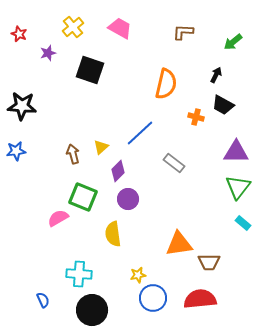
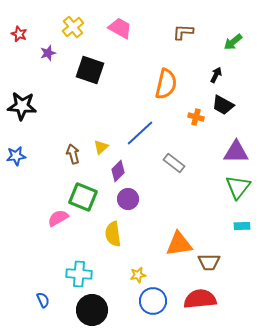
blue star: moved 5 px down
cyan rectangle: moved 1 px left, 3 px down; rotated 42 degrees counterclockwise
blue circle: moved 3 px down
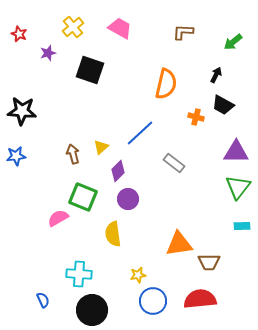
black star: moved 5 px down
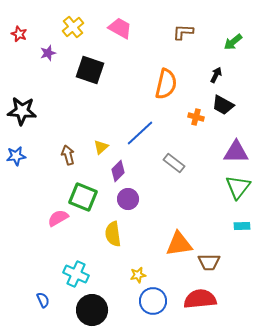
brown arrow: moved 5 px left, 1 px down
cyan cross: moved 3 px left; rotated 20 degrees clockwise
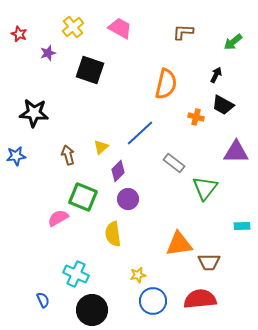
black star: moved 12 px right, 2 px down
green triangle: moved 33 px left, 1 px down
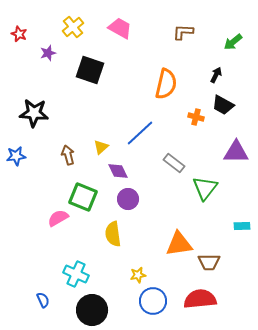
purple diamond: rotated 70 degrees counterclockwise
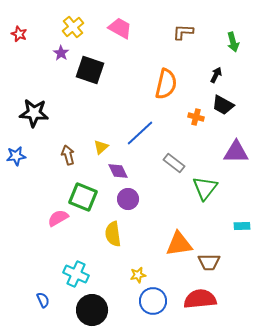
green arrow: rotated 66 degrees counterclockwise
purple star: moved 13 px right; rotated 21 degrees counterclockwise
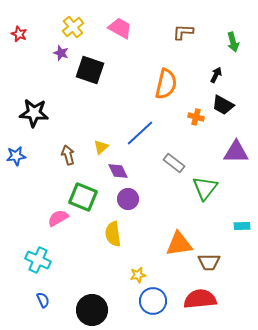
purple star: rotated 14 degrees counterclockwise
cyan cross: moved 38 px left, 14 px up
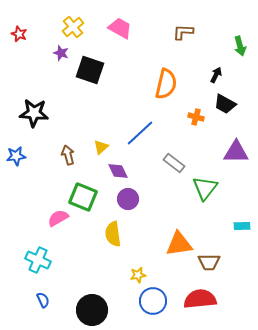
green arrow: moved 7 px right, 4 px down
black trapezoid: moved 2 px right, 1 px up
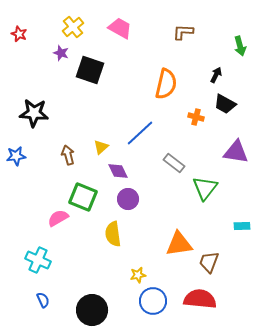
purple triangle: rotated 8 degrees clockwise
brown trapezoid: rotated 110 degrees clockwise
red semicircle: rotated 12 degrees clockwise
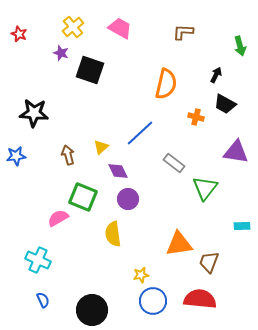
yellow star: moved 3 px right
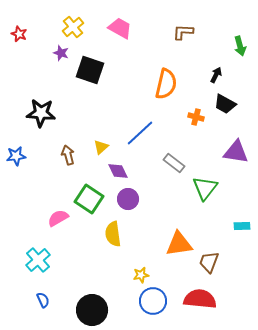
black star: moved 7 px right
green square: moved 6 px right, 2 px down; rotated 12 degrees clockwise
cyan cross: rotated 25 degrees clockwise
